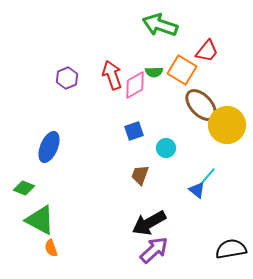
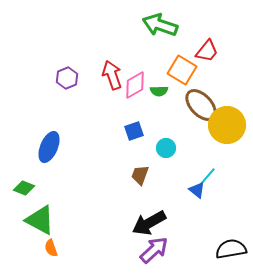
green semicircle: moved 5 px right, 19 px down
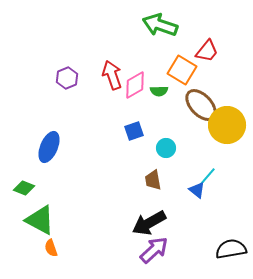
brown trapezoid: moved 13 px right, 5 px down; rotated 30 degrees counterclockwise
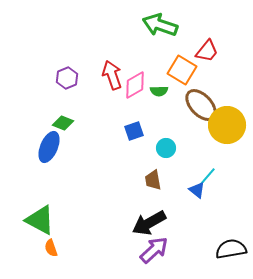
green diamond: moved 39 px right, 65 px up
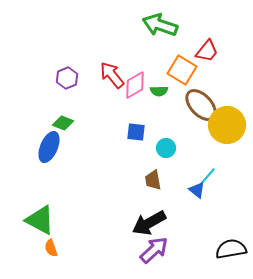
red arrow: rotated 20 degrees counterclockwise
blue square: moved 2 px right, 1 px down; rotated 24 degrees clockwise
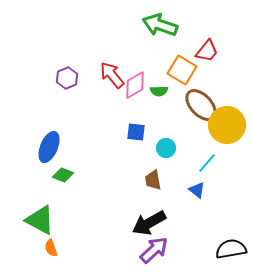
green diamond: moved 52 px down
cyan line: moved 14 px up
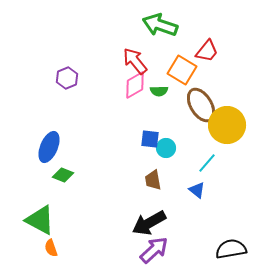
red arrow: moved 23 px right, 14 px up
brown ellipse: rotated 12 degrees clockwise
blue square: moved 14 px right, 7 px down
